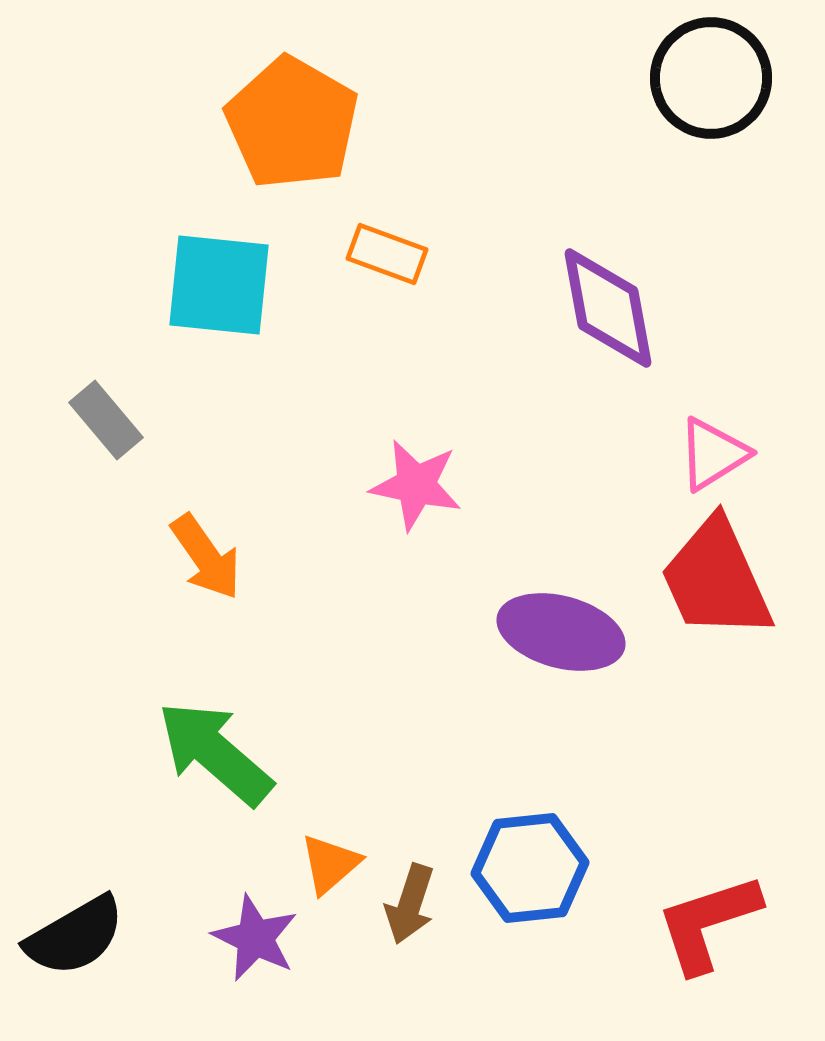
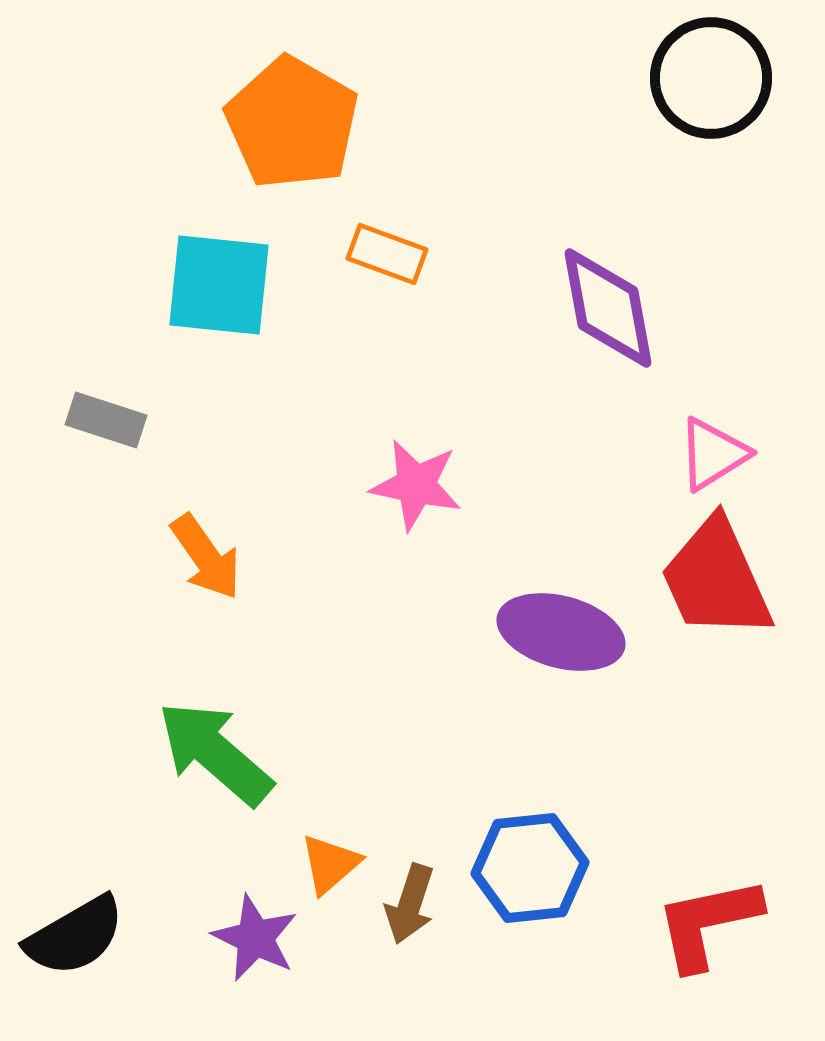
gray rectangle: rotated 32 degrees counterclockwise
red L-shape: rotated 6 degrees clockwise
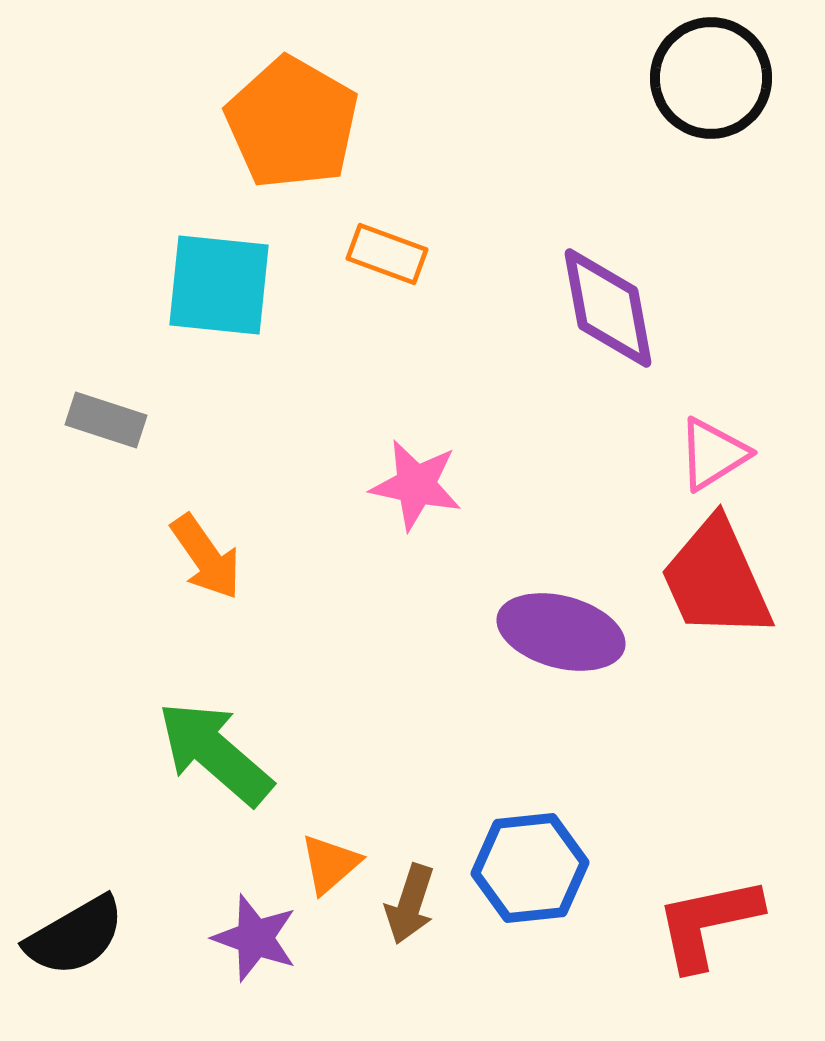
purple star: rotated 6 degrees counterclockwise
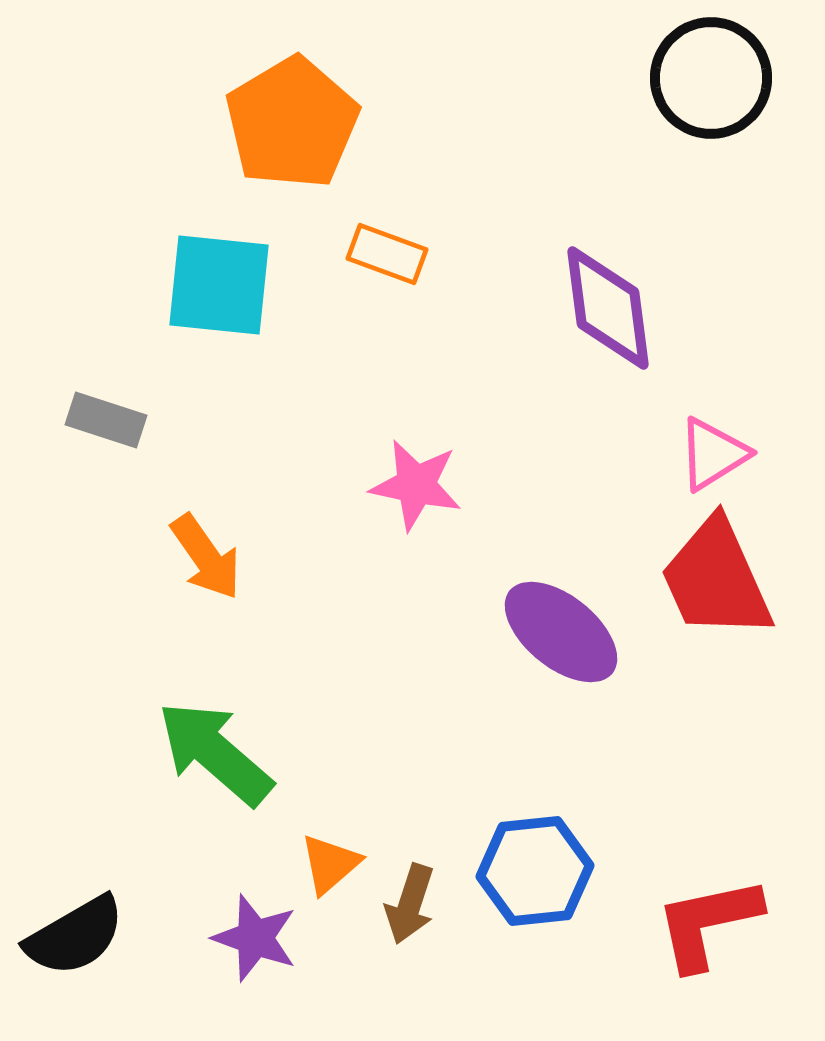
orange pentagon: rotated 11 degrees clockwise
purple diamond: rotated 3 degrees clockwise
purple ellipse: rotated 24 degrees clockwise
blue hexagon: moved 5 px right, 3 px down
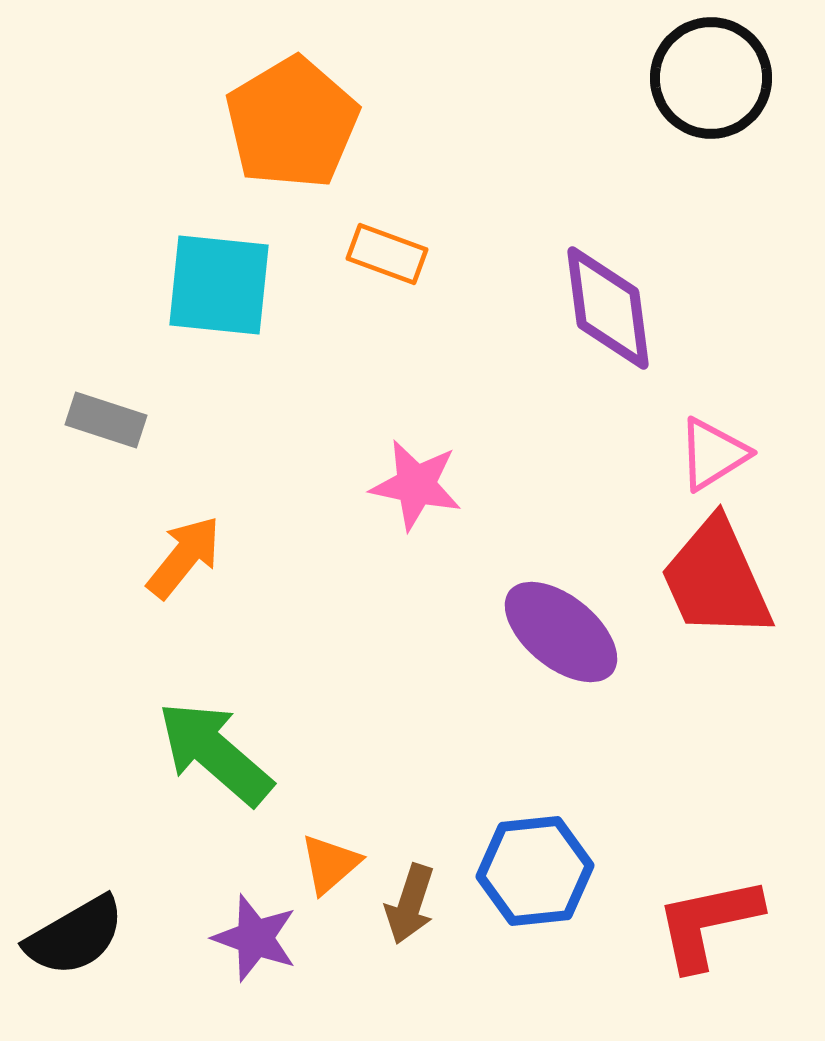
orange arrow: moved 22 px left; rotated 106 degrees counterclockwise
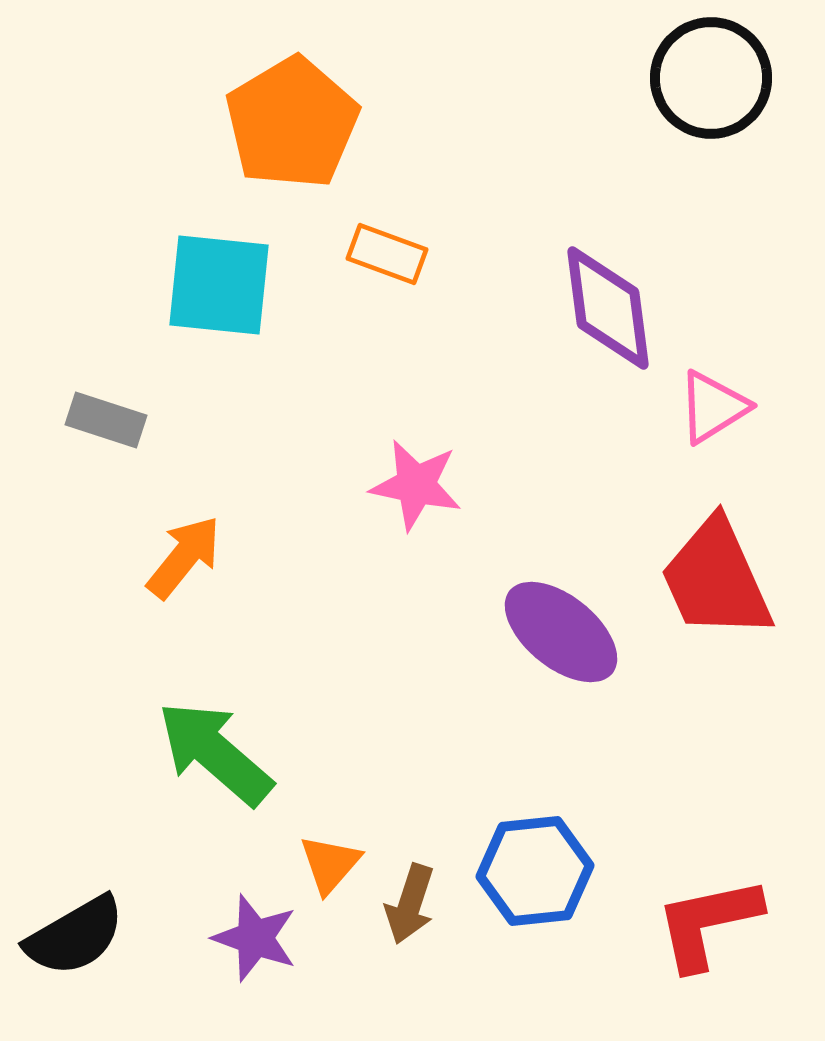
pink triangle: moved 47 px up
orange triangle: rotated 8 degrees counterclockwise
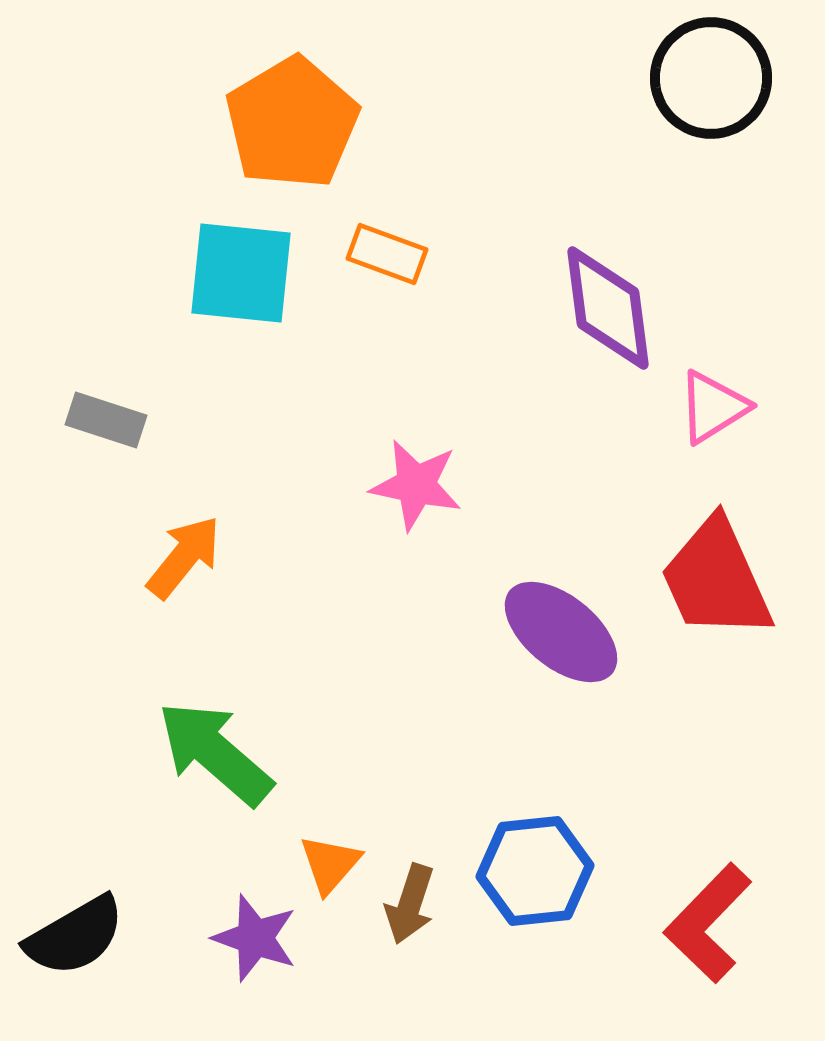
cyan square: moved 22 px right, 12 px up
red L-shape: rotated 34 degrees counterclockwise
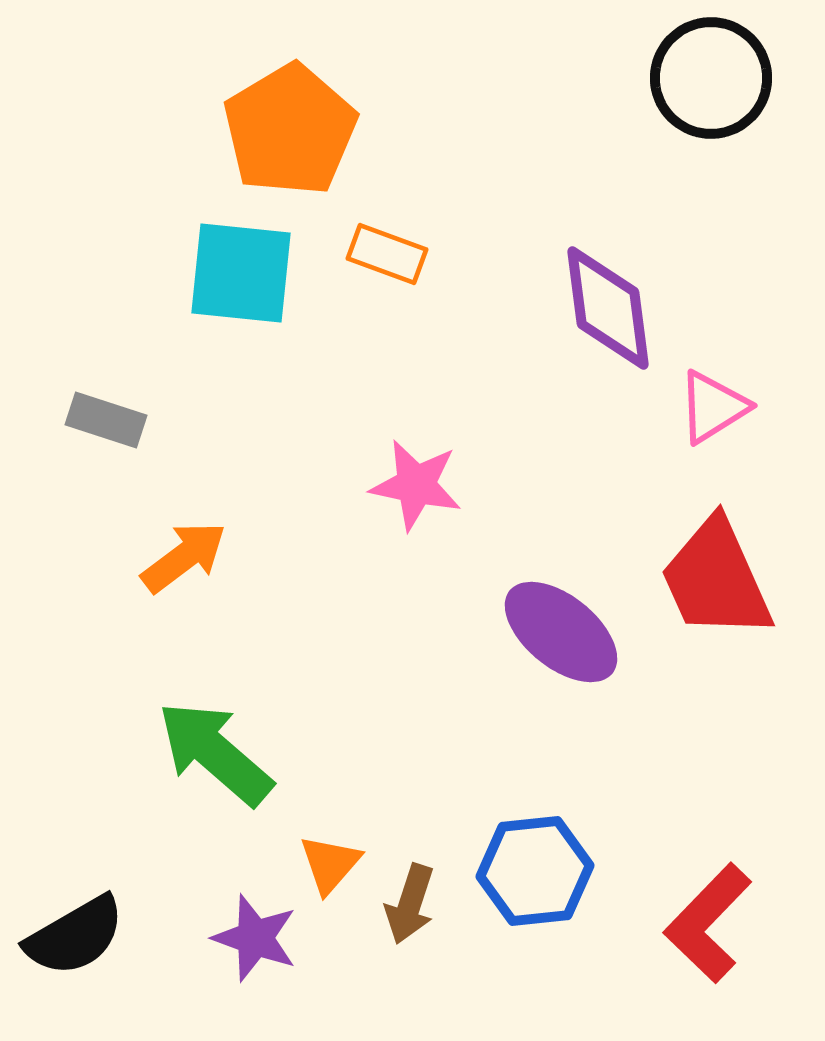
orange pentagon: moved 2 px left, 7 px down
orange arrow: rotated 14 degrees clockwise
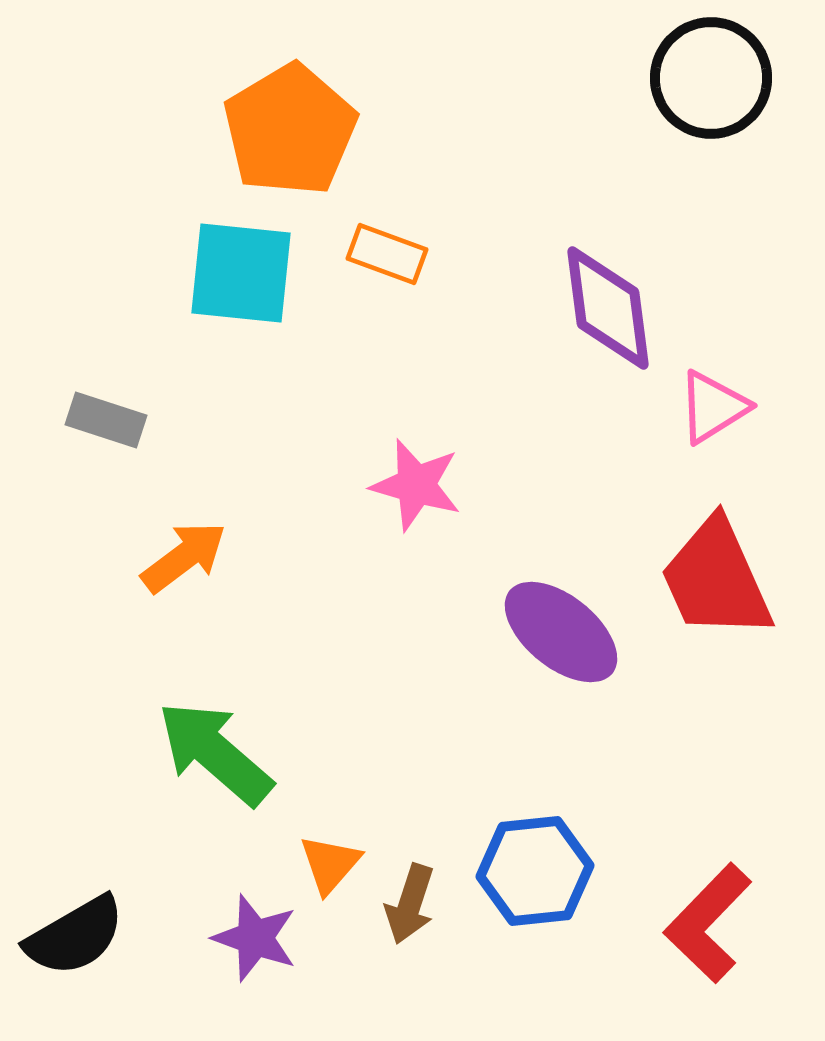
pink star: rotated 4 degrees clockwise
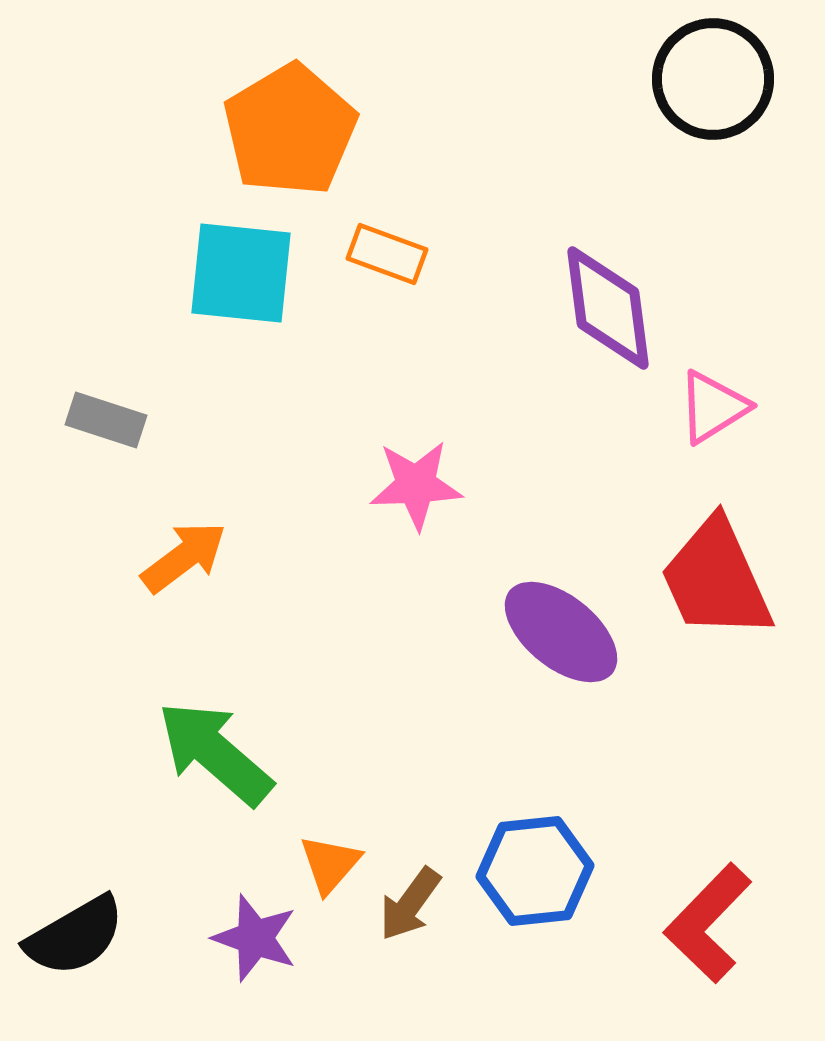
black circle: moved 2 px right, 1 px down
pink star: rotated 18 degrees counterclockwise
brown arrow: rotated 18 degrees clockwise
